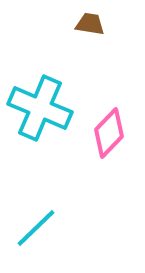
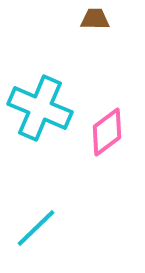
brown trapezoid: moved 5 px right, 5 px up; rotated 8 degrees counterclockwise
pink diamond: moved 2 px left, 1 px up; rotated 9 degrees clockwise
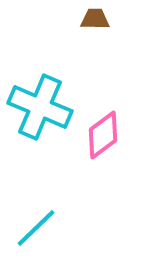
cyan cross: moved 1 px up
pink diamond: moved 4 px left, 3 px down
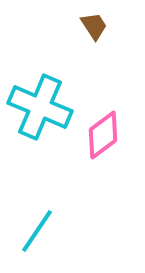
brown trapezoid: moved 1 px left, 7 px down; rotated 56 degrees clockwise
cyan line: moved 1 px right, 3 px down; rotated 12 degrees counterclockwise
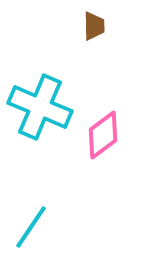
brown trapezoid: rotated 32 degrees clockwise
cyan line: moved 6 px left, 4 px up
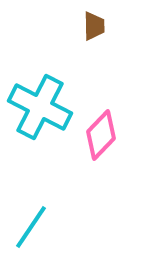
cyan cross: rotated 4 degrees clockwise
pink diamond: moved 2 px left; rotated 9 degrees counterclockwise
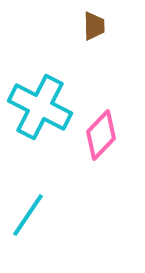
cyan line: moved 3 px left, 12 px up
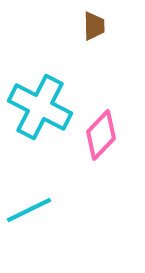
cyan line: moved 1 px right, 5 px up; rotated 30 degrees clockwise
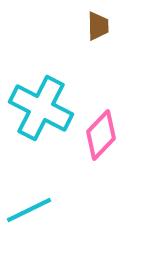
brown trapezoid: moved 4 px right
cyan cross: moved 1 px right, 1 px down
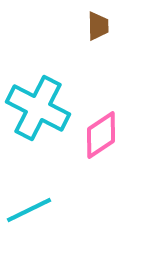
cyan cross: moved 3 px left
pink diamond: rotated 12 degrees clockwise
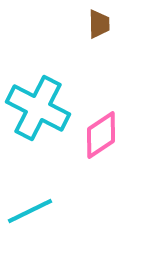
brown trapezoid: moved 1 px right, 2 px up
cyan line: moved 1 px right, 1 px down
